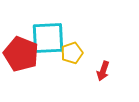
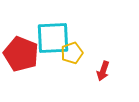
cyan square: moved 5 px right
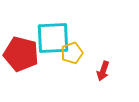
red pentagon: rotated 8 degrees counterclockwise
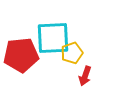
red pentagon: moved 1 px down; rotated 20 degrees counterclockwise
red arrow: moved 18 px left, 5 px down
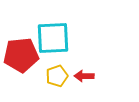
yellow pentagon: moved 15 px left, 23 px down
red arrow: moved 1 px left; rotated 72 degrees clockwise
